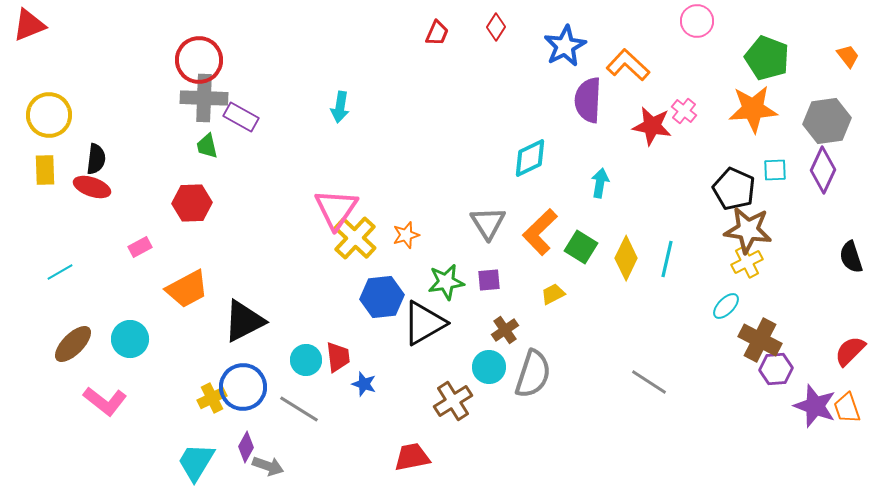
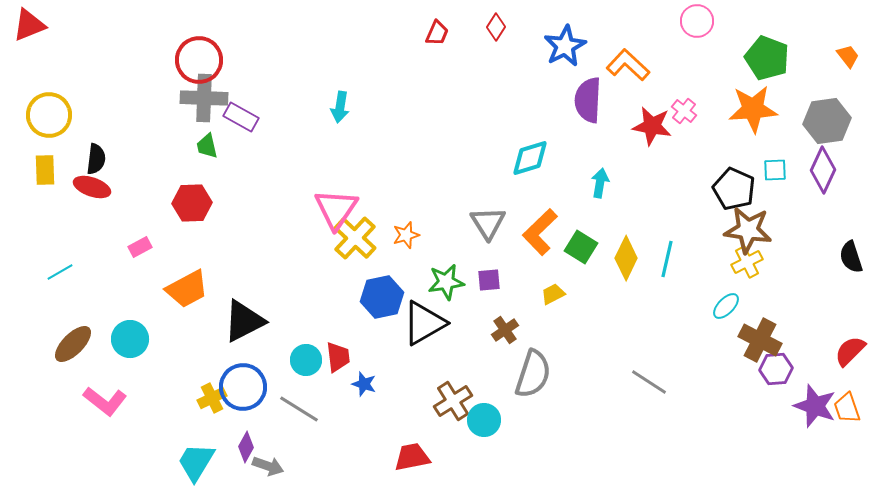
cyan diamond at (530, 158): rotated 9 degrees clockwise
blue hexagon at (382, 297): rotated 6 degrees counterclockwise
cyan circle at (489, 367): moved 5 px left, 53 px down
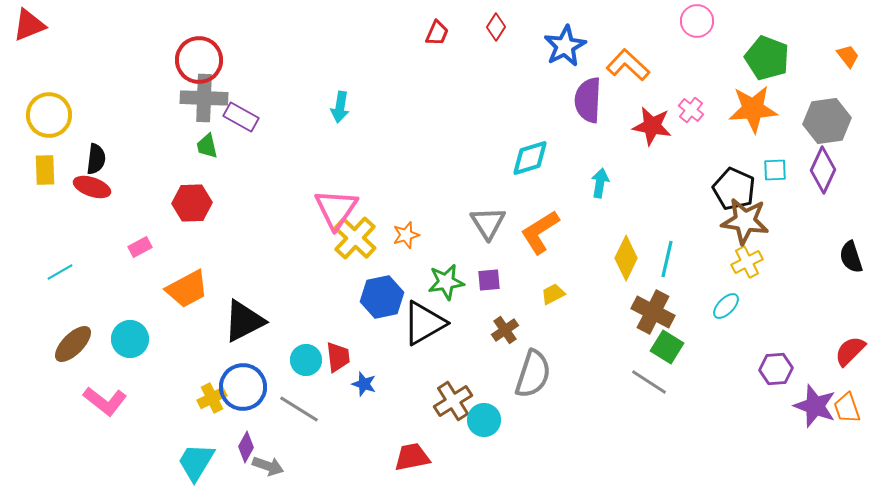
pink cross at (684, 111): moved 7 px right, 1 px up
brown star at (748, 230): moved 3 px left, 9 px up
orange L-shape at (540, 232): rotated 12 degrees clockwise
green square at (581, 247): moved 86 px right, 100 px down
brown cross at (760, 340): moved 107 px left, 28 px up
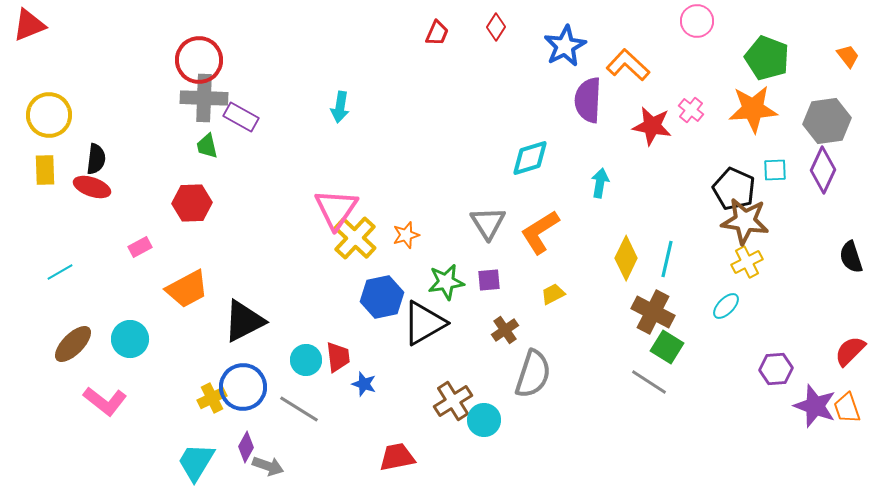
red trapezoid at (412, 457): moved 15 px left
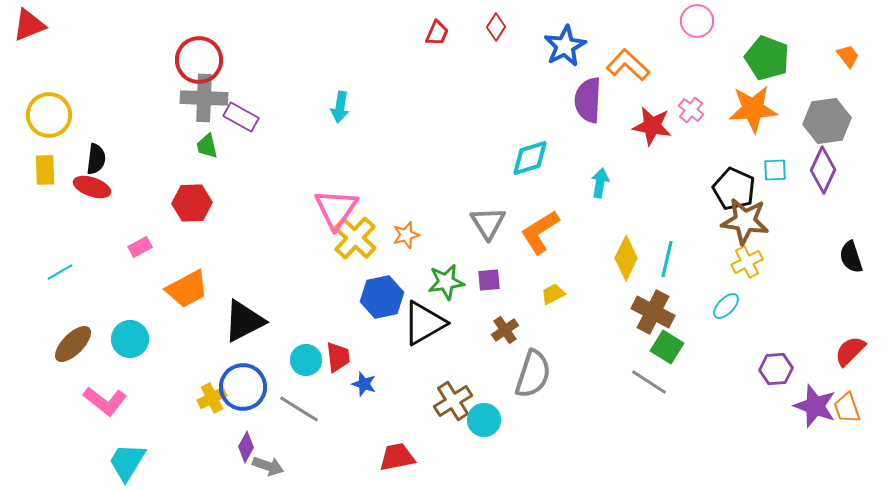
cyan trapezoid at (196, 462): moved 69 px left
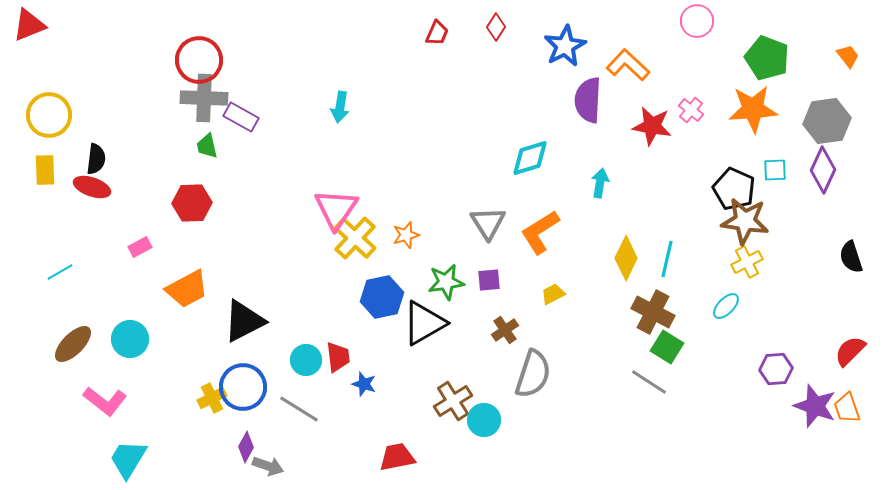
cyan trapezoid at (127, 462): moved 1 px right, 3 px up
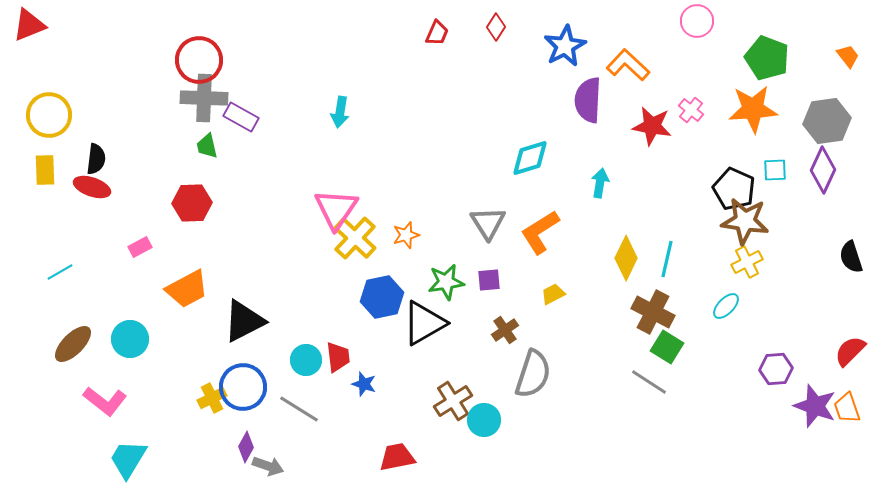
cyan arrow at (340, 107): moved 5 px down
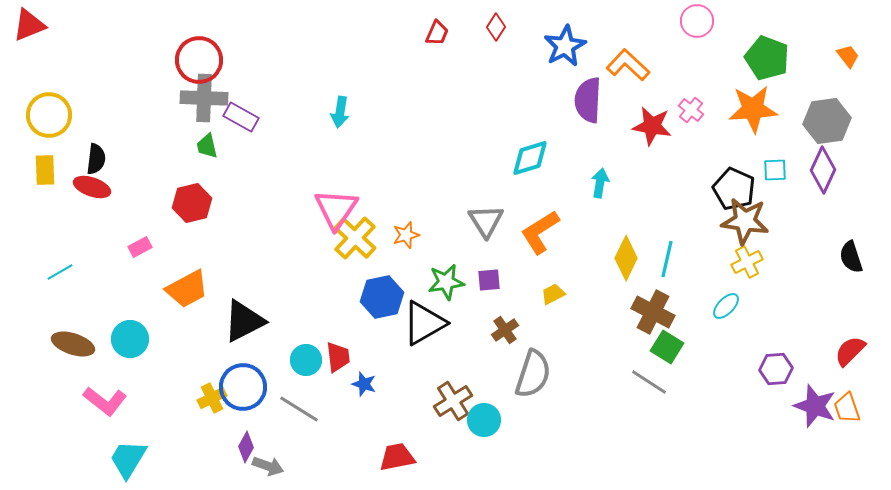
red hexagon at (192, 203): rotated 12 degrees counterclockwise
gray triangle at (488, 223): moved 2 px left, 2 px up
brown ellipse at (73, 344): rotated 63 degrees clockwise
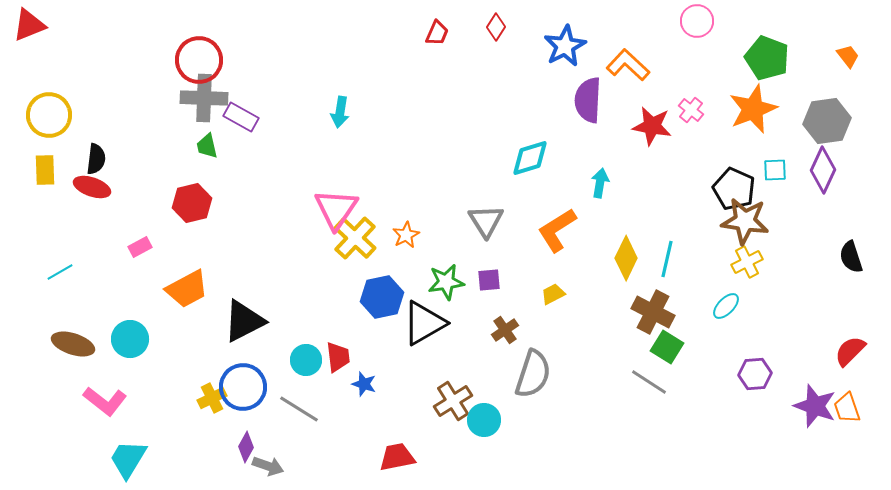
orange star at (753, 109): rotated 18 degrees counterclockwise
orange L-shape at (540, 232): moved 17 px right, 2 px up
orange star at (406, 235): rotated 12 degrees counterclockwise
purple hexagon at (776, 369): moved 21 px left, 5 px down
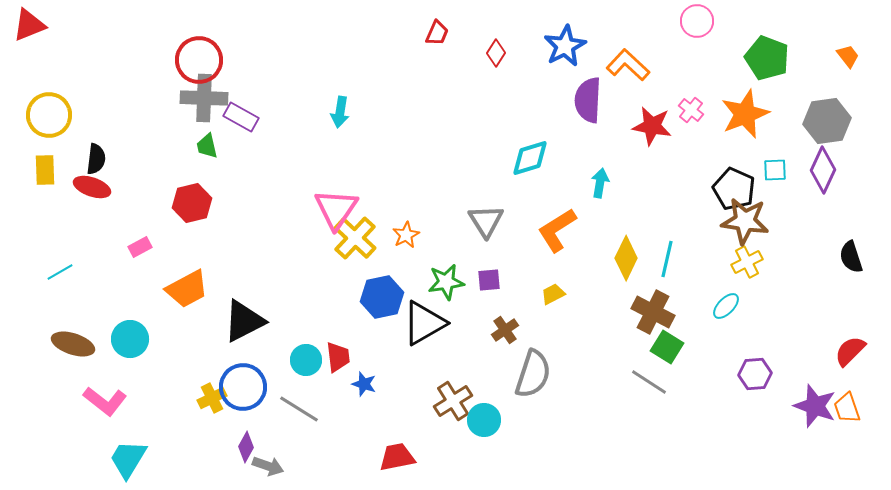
red diamond at (496, 27): moved 26 px down
orange star at (753, 109): moved 8 px left, 5 px down
